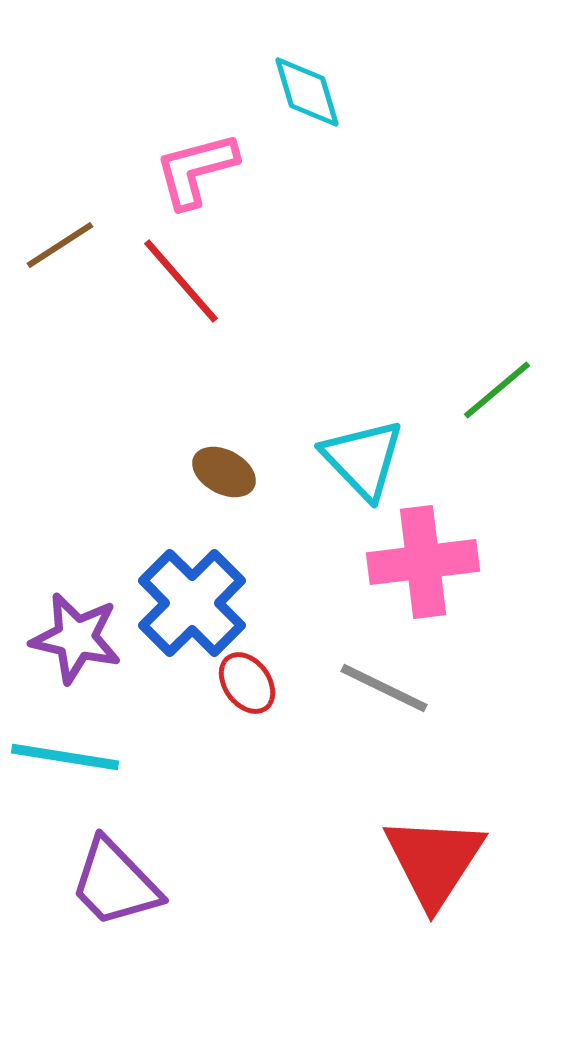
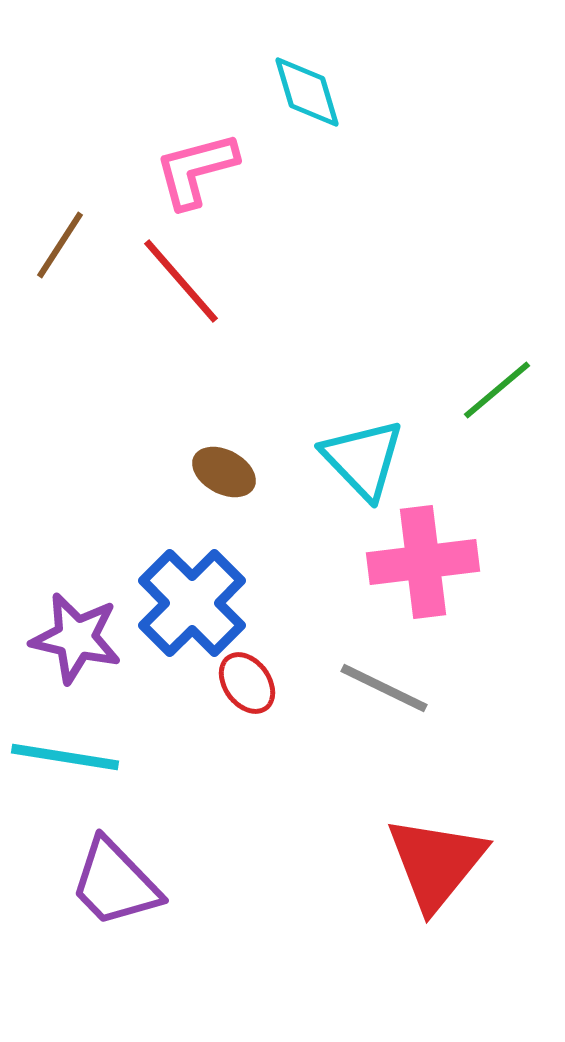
brown line: rotated 24 degrees counterclockwise
red triangle: moved 2 px right, 2 px down; rotated 6 degrees clockwise
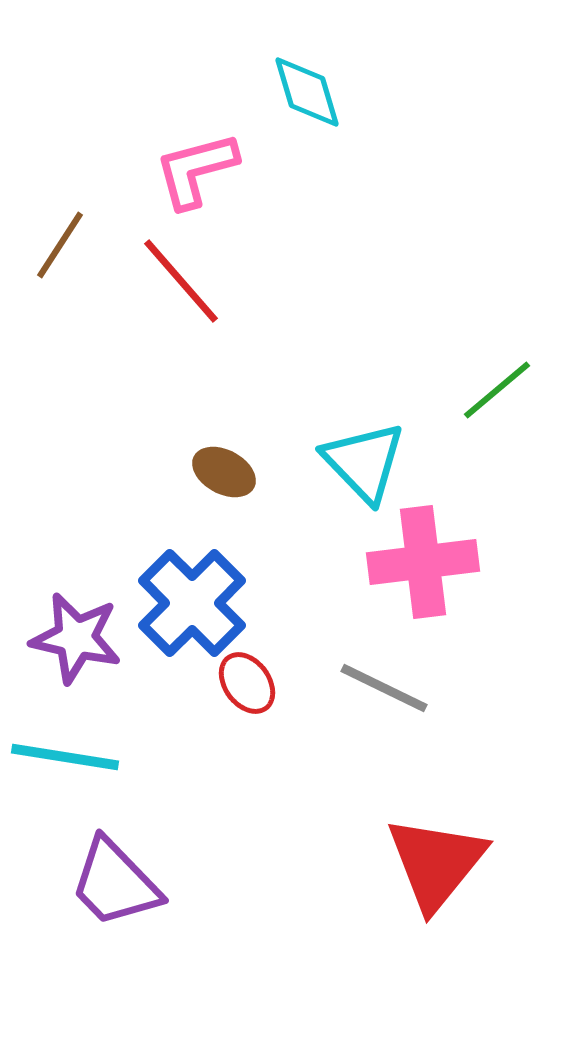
cyan triangle: moved 1 px right, 3 px down
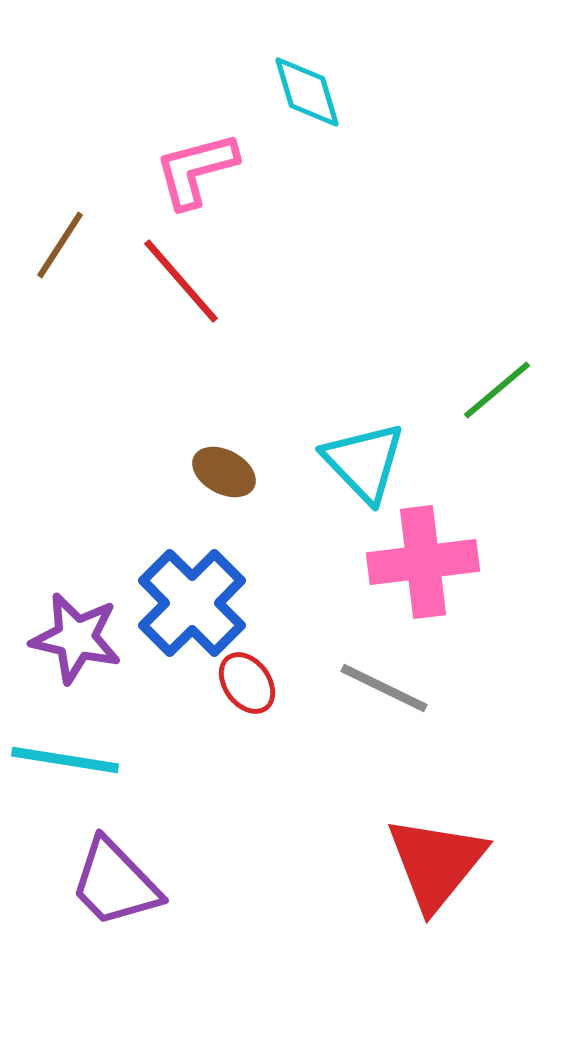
cyan line: moved 3 px down
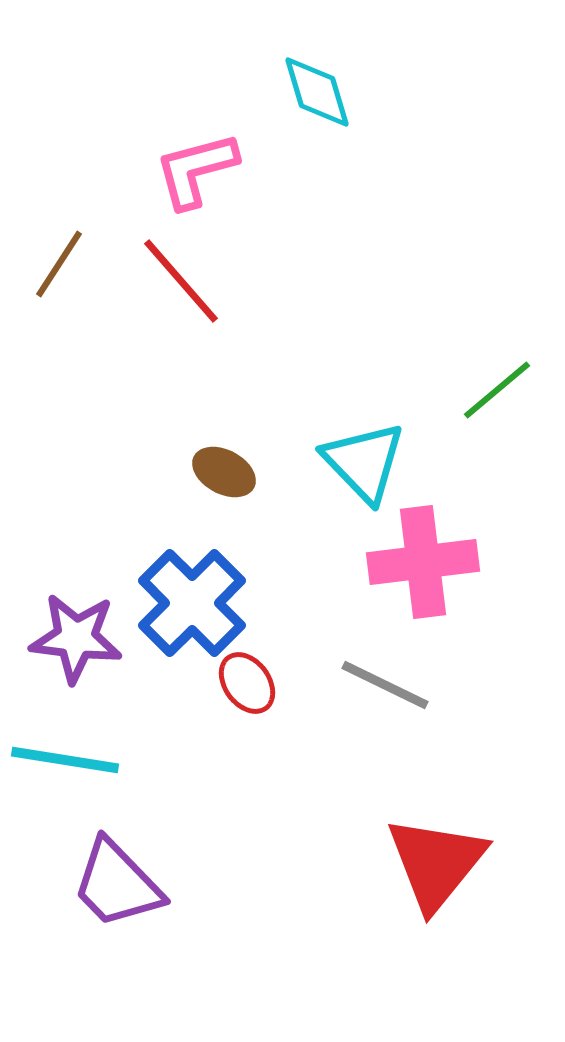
cyan diamond: moved 10 px right
brown line: moved 1 px left, 19 px down
purple star: rotated 6 degrees counterclockwise
gray line: moved 1 px right, 3 px up
purple trapezoid: moved 2 px right, 1 px down
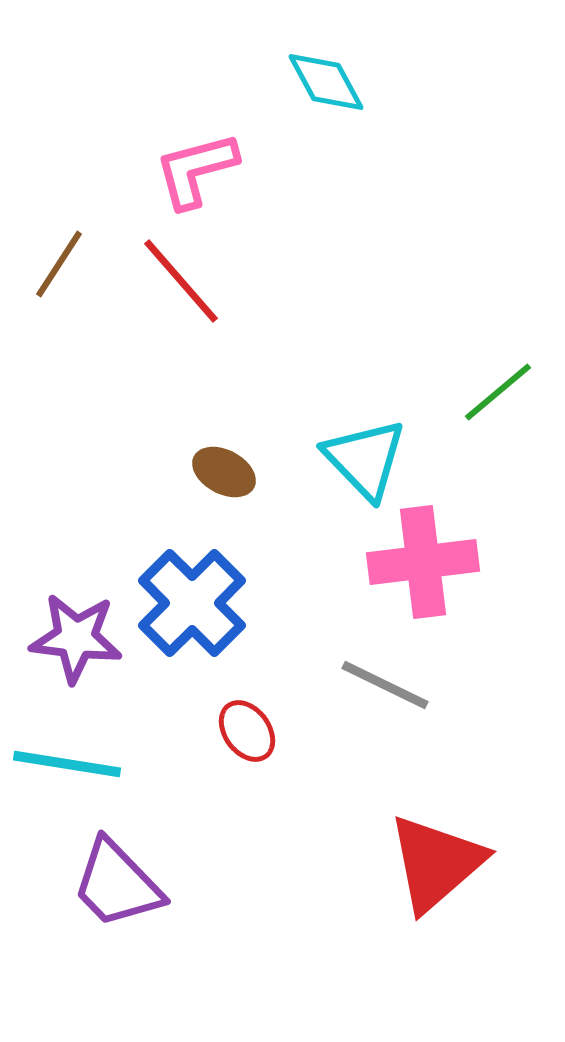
cyan diamond: moved 9 px right, 10 px up; rotated 12 degrees counterclockwise
green line: moved 1 px right, 2 px down
cyan triangle: moved 1 px right, 3 px up
red ellipse: moved 48 px down
cyan line: moved 2 px right, 4 px down
red triangle: rotated 10 degrees clockwise
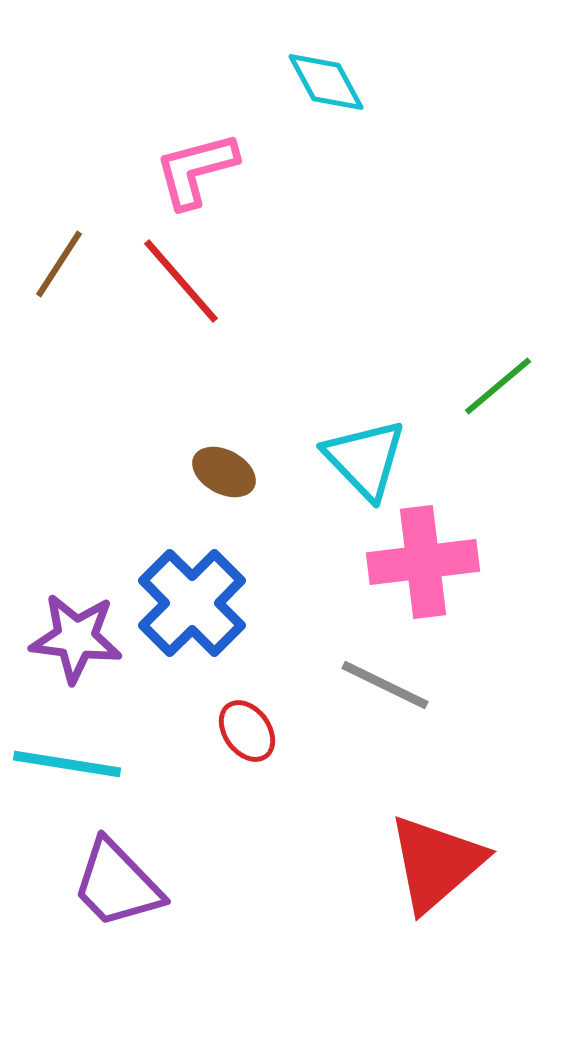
green line: moved 6 px up
